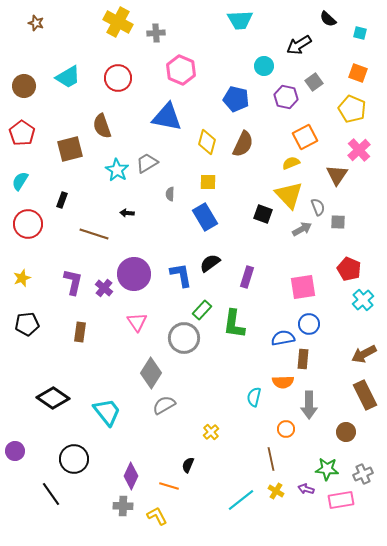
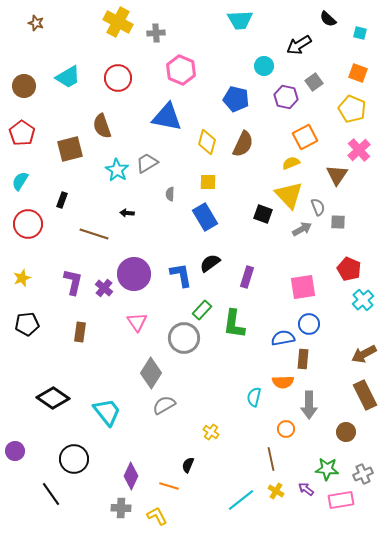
yellow cross at (211, 432): rotated 14 degrees counterclockwise
purple arrow at (306, 489): rotated 21 degrees clockwise
gray cross at (123, 506): moved 2 px left, 2 px down
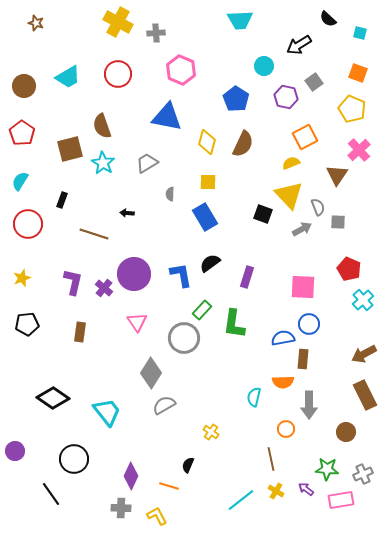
red circle at (118, 78): moved 4 px up
blue pentagon at (236, 99): rotated 20 degrees clockwise
cyan star at (117, 170): moved 14 px left, 7 px up
pink square at (303, 287): rotated 12 degrees clockwise
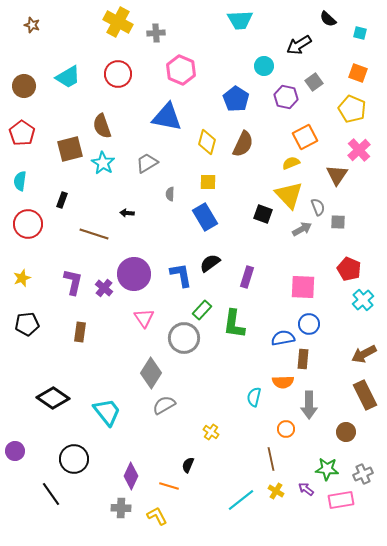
brown star at (36, 23): moved 4 px left, 2 px down
cyan semicircle at (20, 181): rotated 24 degrees counterclockwise
pink triangle at (137, 322): moved 7 px right, 4 px up
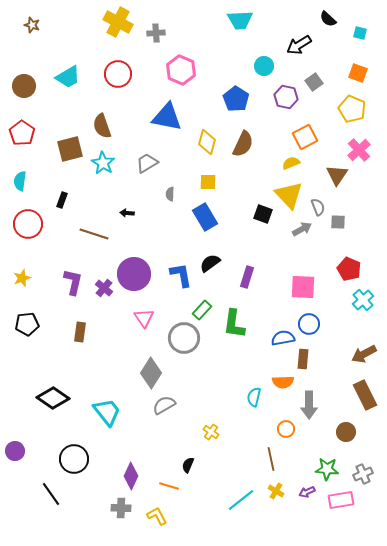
purple arrow at (306, 489): moved 1 px right, 3 px down; rotated 63 degrees counterclockwise
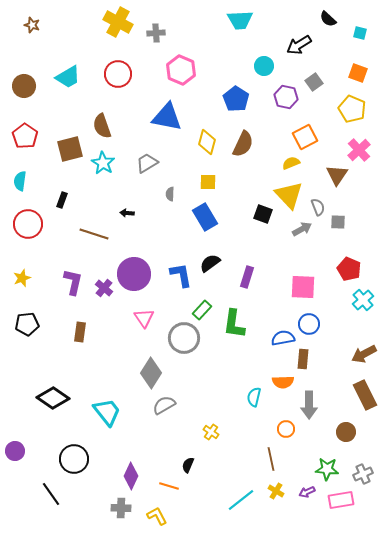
red pentagon at (22, 133): moved 3 px right, 3 px down
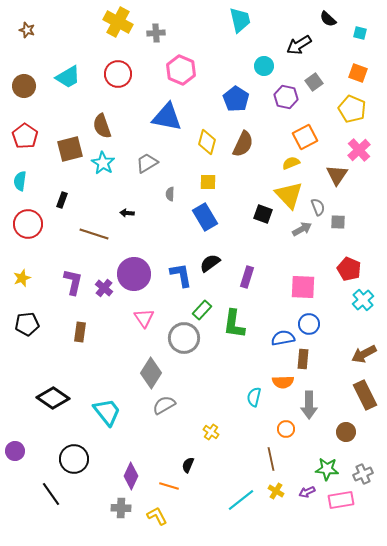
cyan trapezoid at (240, 20): rotated 100 degrees counterclockwise
brown star at (32, 25): moved 5 px left, 5 px down
